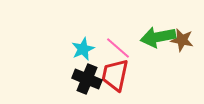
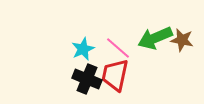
green arrow: moved 3 px left, 1 px down; rotated 12 degrees counterclockwise
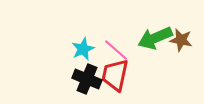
brown star: moved 1 px left
pink line: moved 2 px left, 2 px down
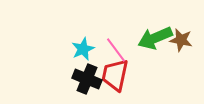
pink line: rotated 12 degrees clockwise
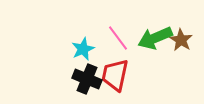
brown star: rotated 20 degrees clockwise
pink line: moved 2 px right, 12 px up
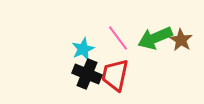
black cross: moved 5 px up
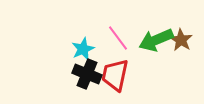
green arrow: moved 1 px right, 2 px down
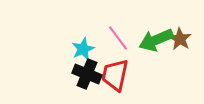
brown star: moved 1 px left, 1 px up
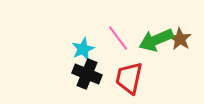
red trapezoid: moved 14 px right, 3 px down
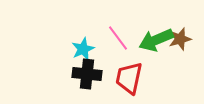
brown star: rotated 25 degrees clockwise
black cross: rotated 16 degrees counterclockwise
